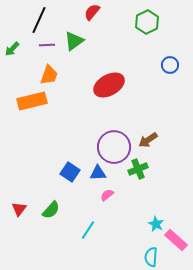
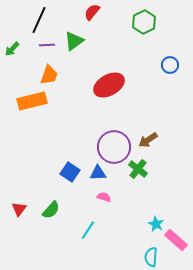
green hexagon: moved 3 px left
green cross: rotated 30 degrees counterclockwise
pink semicircle: moved 3 px left, 2 px down; rotated 56 degrees clockwise
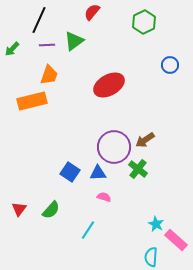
brown arrow: moved 3 px left
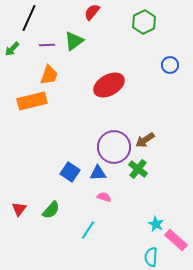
black line: moved 10 px left, 2 px up
